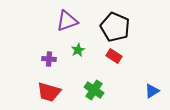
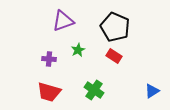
purple triangle: moved 4 px left
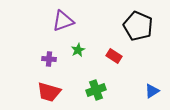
black pentagon: moved 23 px right, 1 px up
green cross: moved 2 px right; rotated 36 degrees clockwise
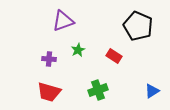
green cross: moved 2 px right
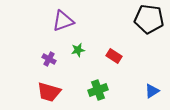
black pentagon: moved 11 px right, 7 px up; rotated 16 degrees counterclockwise
green star: rotated 16 degrees clockwise
purple cross: rotated 24 degrees clockwise
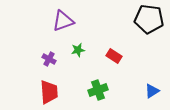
red trapezoid: rotated 110 degrees counterclockwise
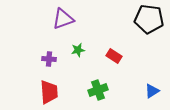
purple triangle: moved 2 px up
purple cross: rotated 24 degrees counterclockwise
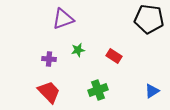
red trapezoid: rotated 40 degrees counterclockwise
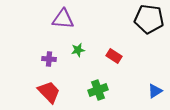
purple triangle: rotated 25 degrees clockwise
blue triangle: moved 3 px right
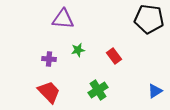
red rectangle: rotated 21 degrees clockwise
green cross: rotated 12 degrees counterclockwise
